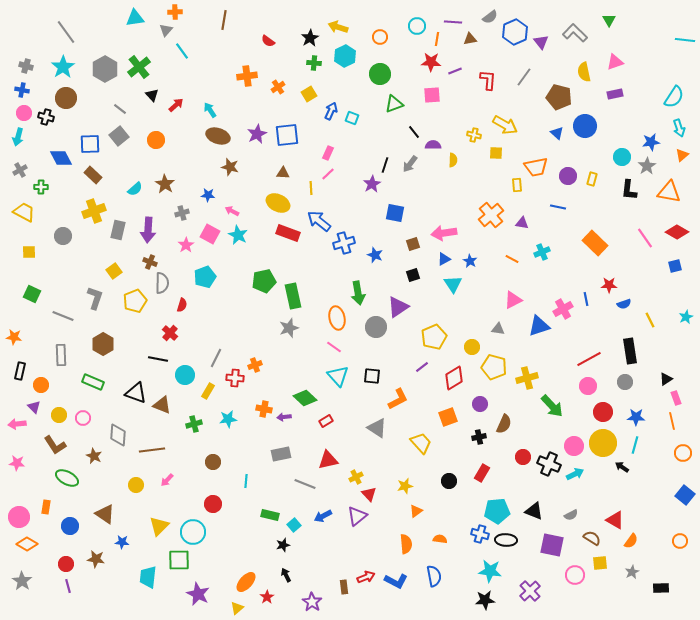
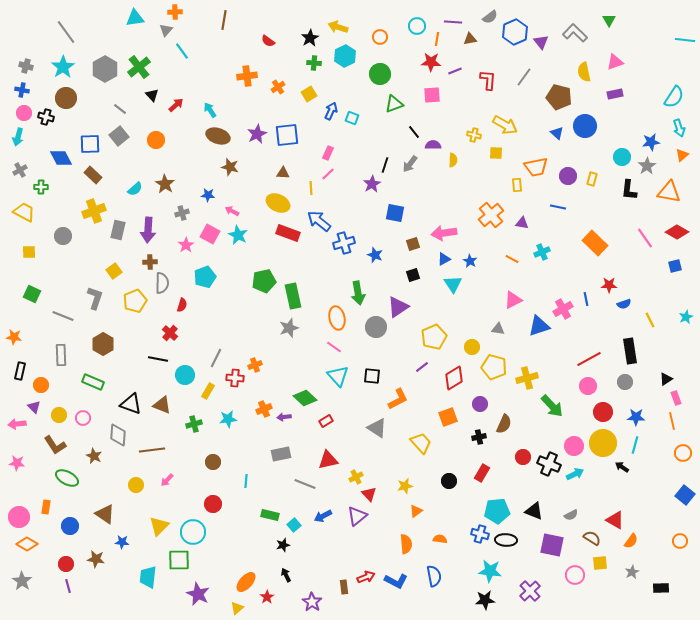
brown cross at (150, 262): rotated 24 degrees counterclockwise
black triangle at (136, 393): moved 5 px left, 11 px down
orange cross at (264, 409): rotated 35 degrees counterclockwise
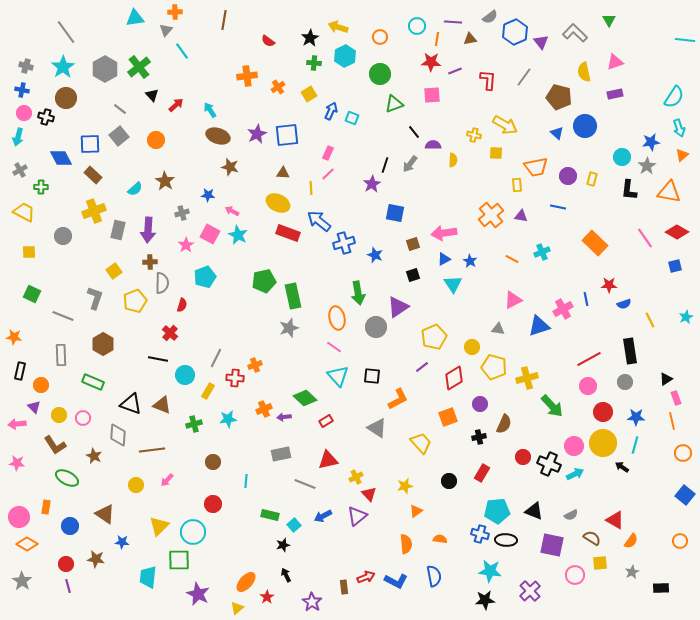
brown star at (165, 184): moved 3 px up
purple triangle at (522, 223): moved 1 px left, 7 px up
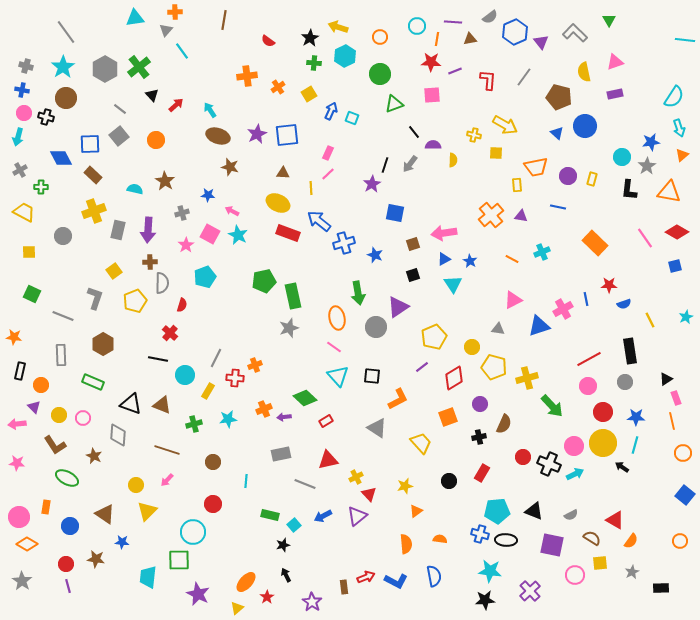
cyan semicircle at (135, 189): rotated 126 degrees counterclockwise
brown line at (152, 450): moved 15 px right; rotated 25 degrees clockwise
yellow triangle at (159, 526): moved 12 px left, 15 px up
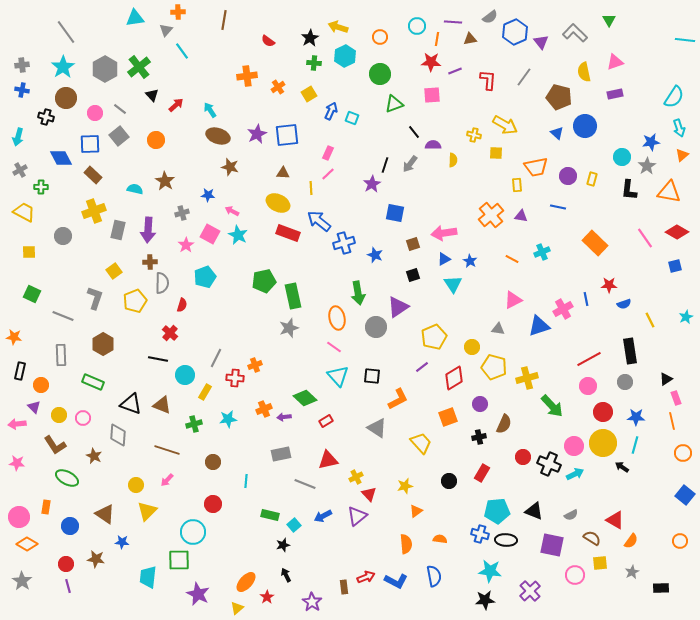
orange cross at (175, 12): moved 3 px right
gray cross at (26, 66): moved 4 px left, 1 px up; rotated 24 degrees counterclockwise
pink circle at (24, 113): moved 71 px right
yellow rectangle at (208, 391): moved 3 px left, 1 px down
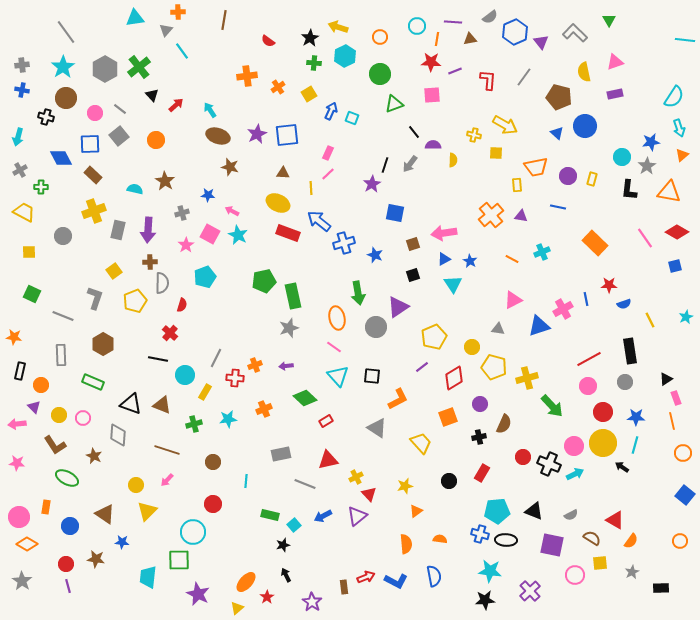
purple arrow at (284, 417): moved 2 px right, 51 px up
